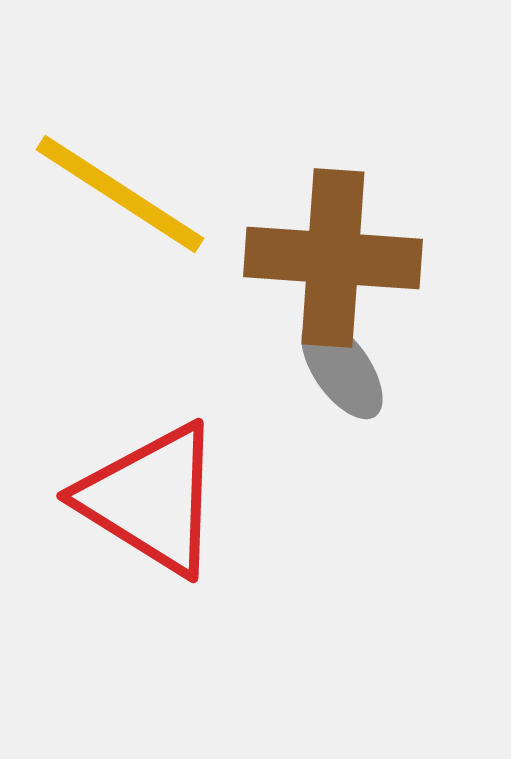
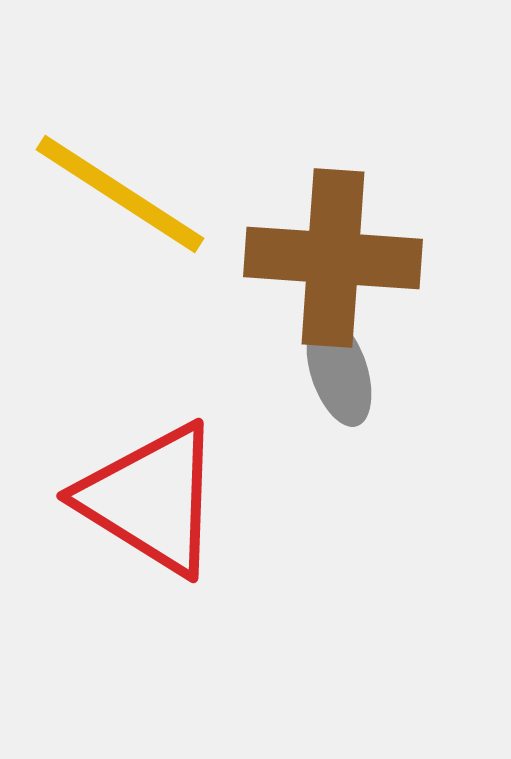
gray ellipse: moved 3 px left, 2 px down; rotated 17 degrees clockwise
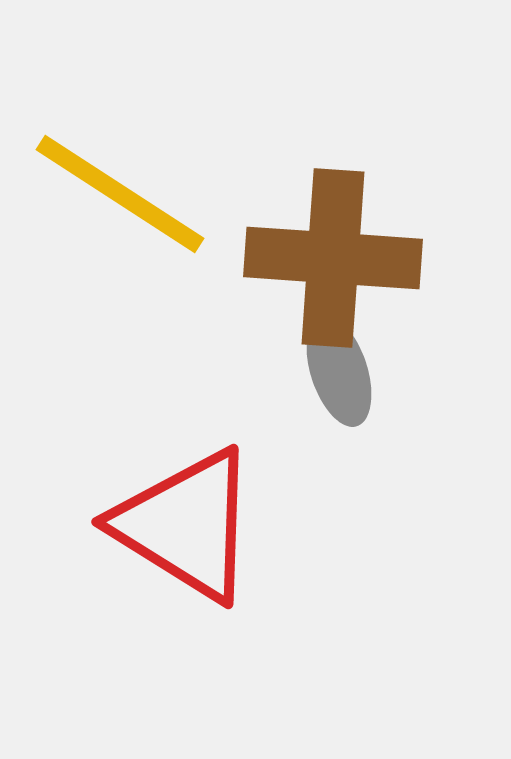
red triangle: moved 35 px right, 26 px down
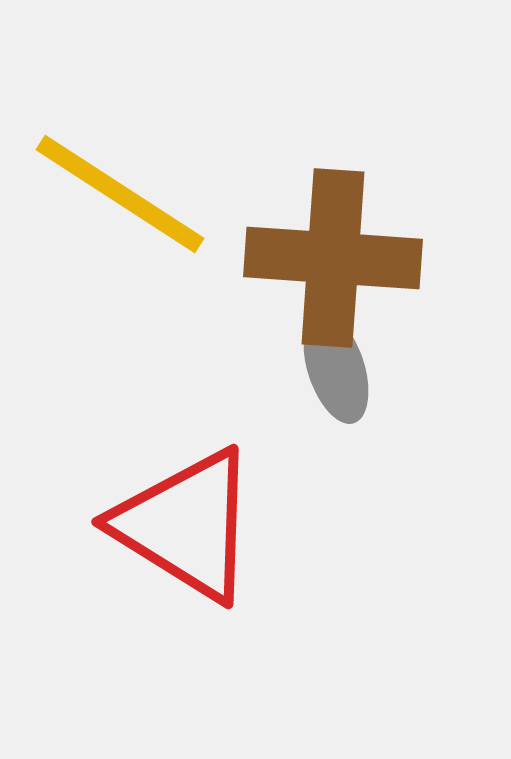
gray ellipse: moved 3 px left, 3 px up
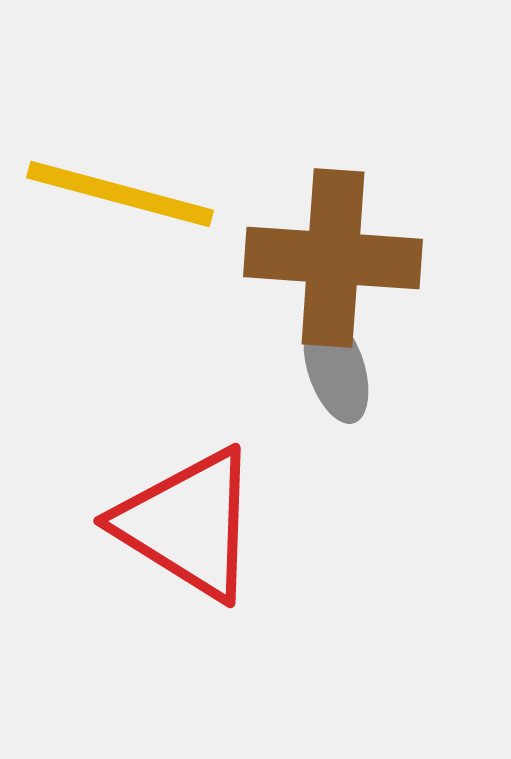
yellow line: rotated 18 degrees counterclockwise
red triangle: moved 2 px right, 1 px up
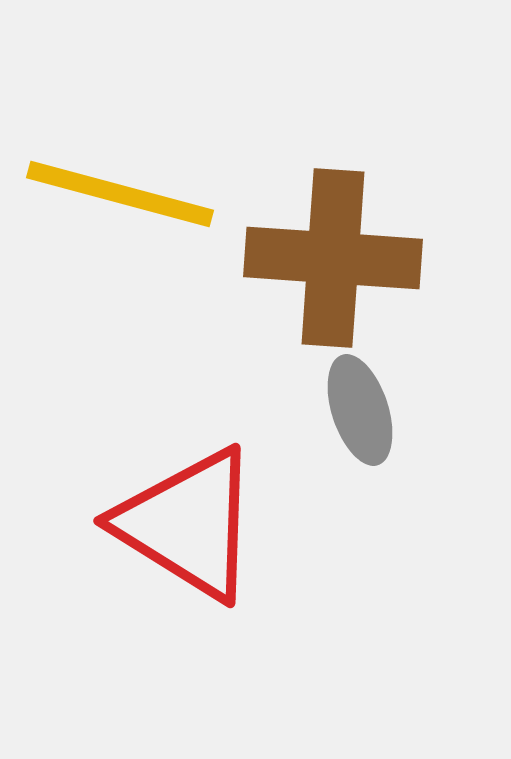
gray ellipse: moved 24 px right, 42 px down
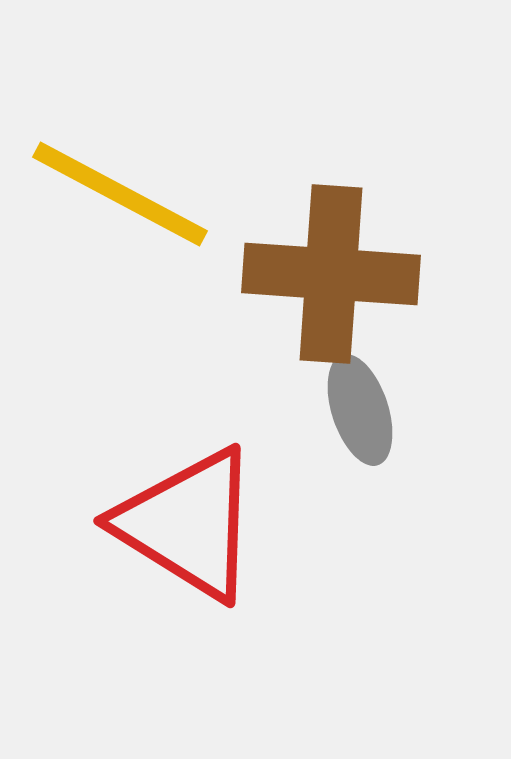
yellow line: rotated 13 degrees clockwise
brown cross: moved 2 px left, 16 px down
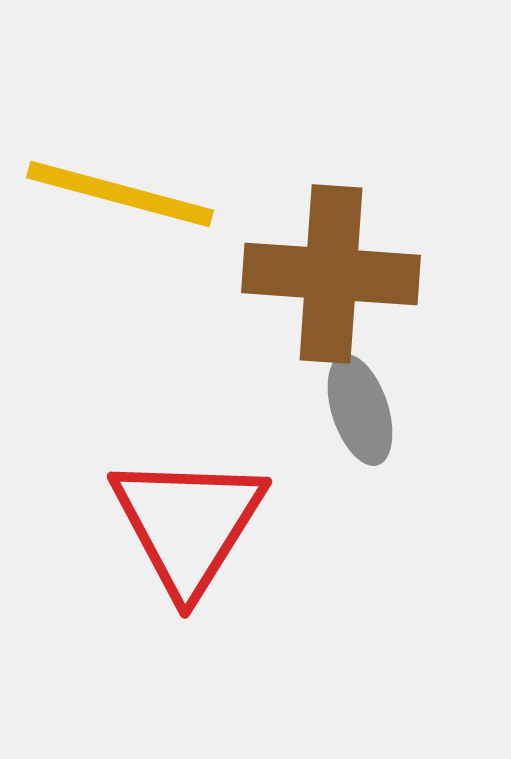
yellow line: rotated 13 degrees counterclockwise
red triangle: rotated 30 degrees clockwise
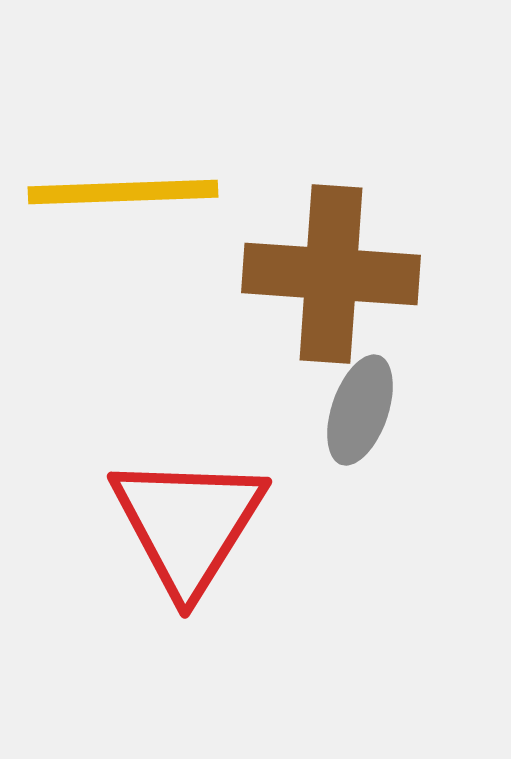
yellow line: moved 3 px right, 2 px up; rotated 17 degrees counterclockwise
gray ellipse: rotated 37 degrees clockwise
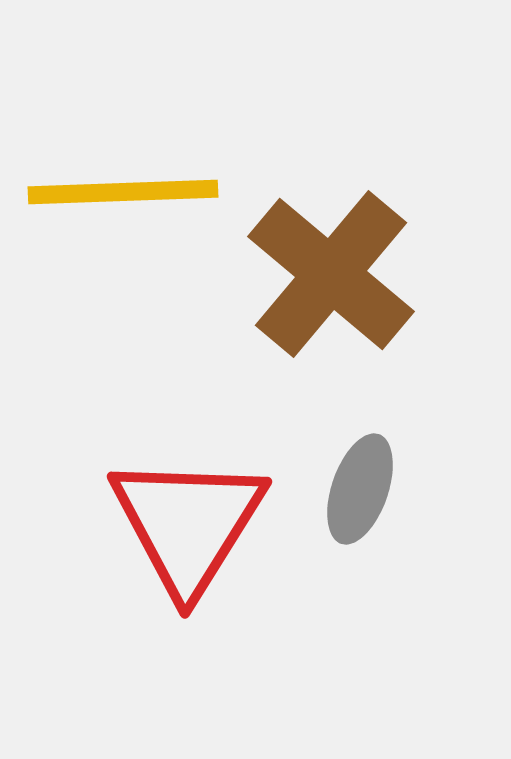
brown cross: rotated 36 degrees clockwise
gray ellipse: moved 79 px down
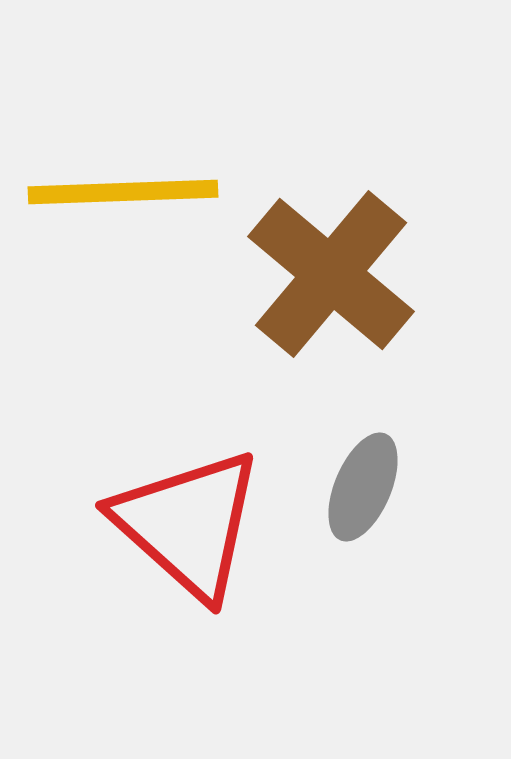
gray ellipse: moved 3 px right, 2 px up; rotated 4 degrees clockwise
red triangle: rotated 20 degrees counterclockwise
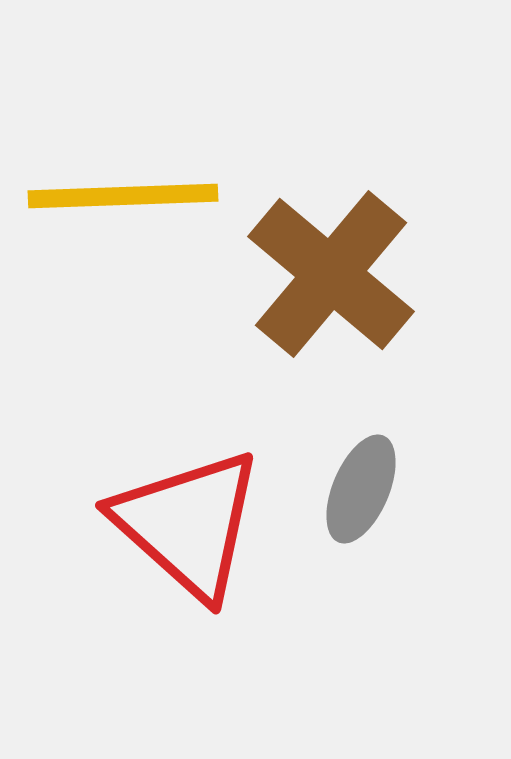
yellow line: moved 4 px down
gray ellipse: moved 2 px left, 2 px down
